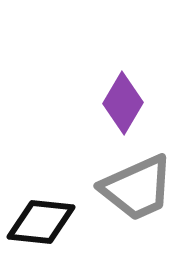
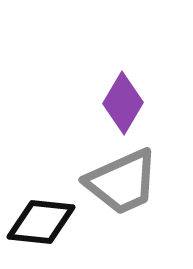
gray trapezoid: moved 15 px left, 6 px up
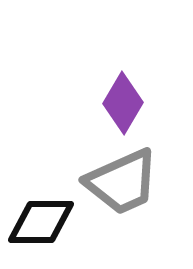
black diamond: rotated 6 degrees counterclockwise
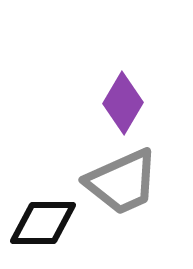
black diamond: moved 2 px right, 1 px down
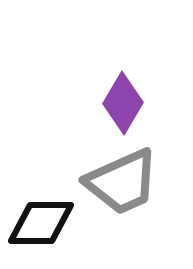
black diamond: moved 2 px left
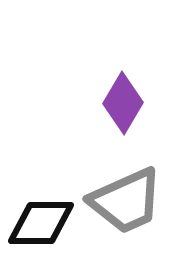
gray trapezoid: moved 4 px right, 19 px down
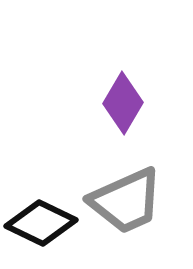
black diamond: rotated 26 degrees clockwise
